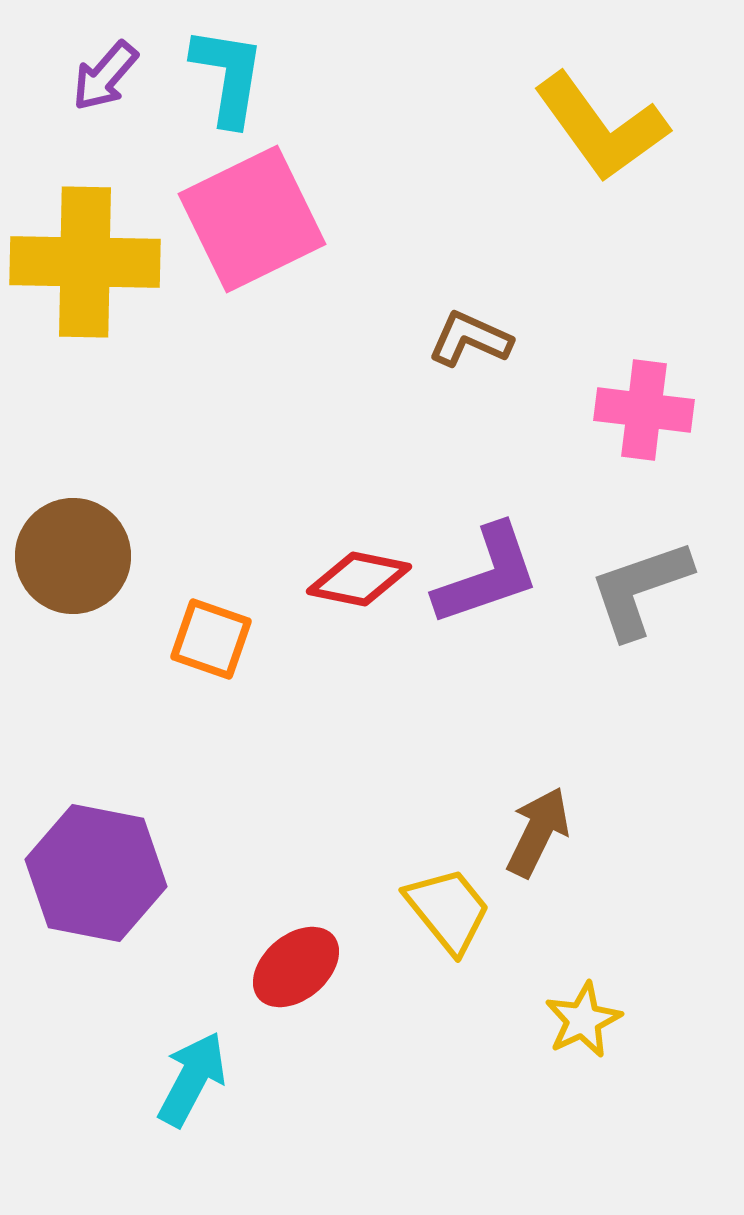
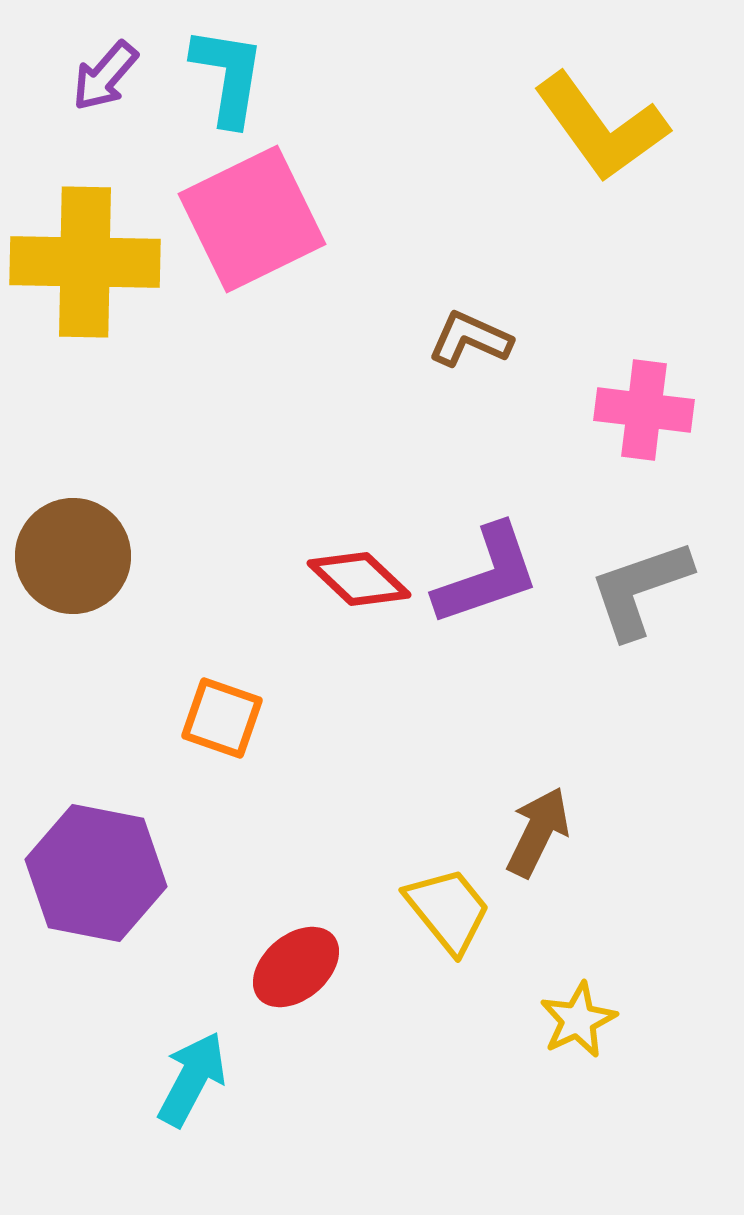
red diamond: rotated 32 degrees clockwise
orange square: moved 11 px right, 79 px down
yellow star: moved 5 px left
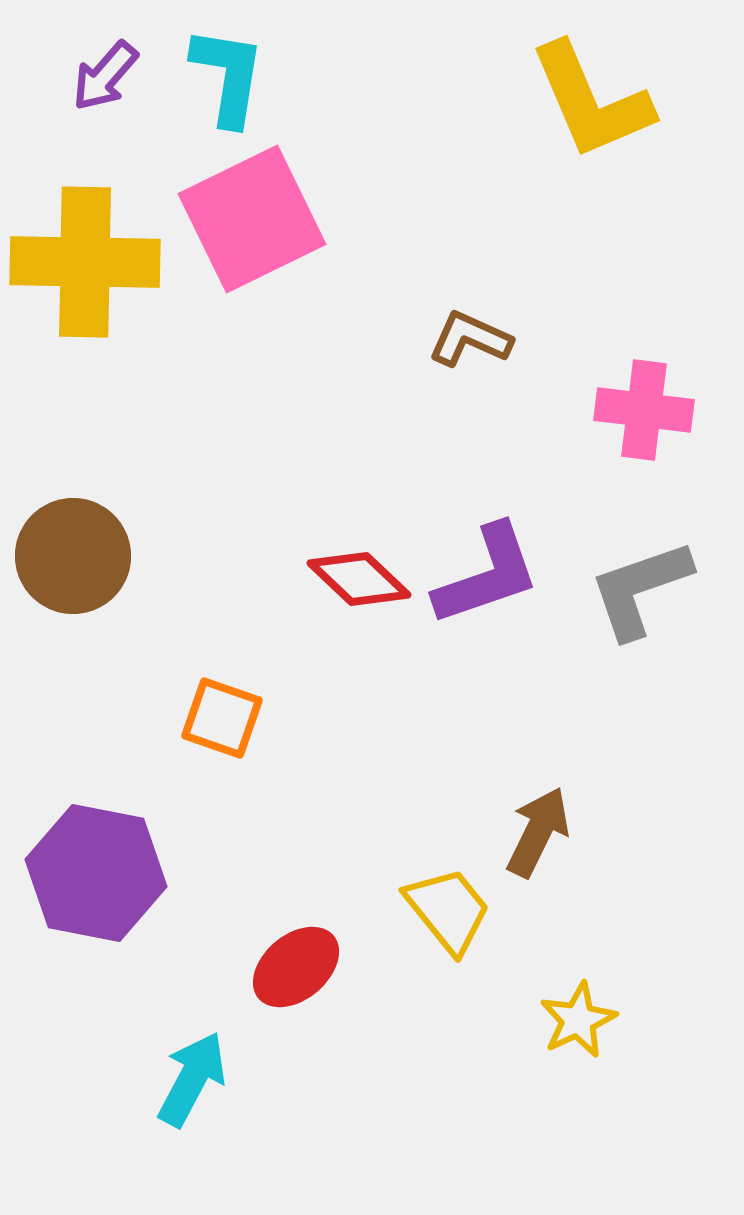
yellow L-shape: moved 10 px left, 26 px up; rotated 13 degrees clockwise
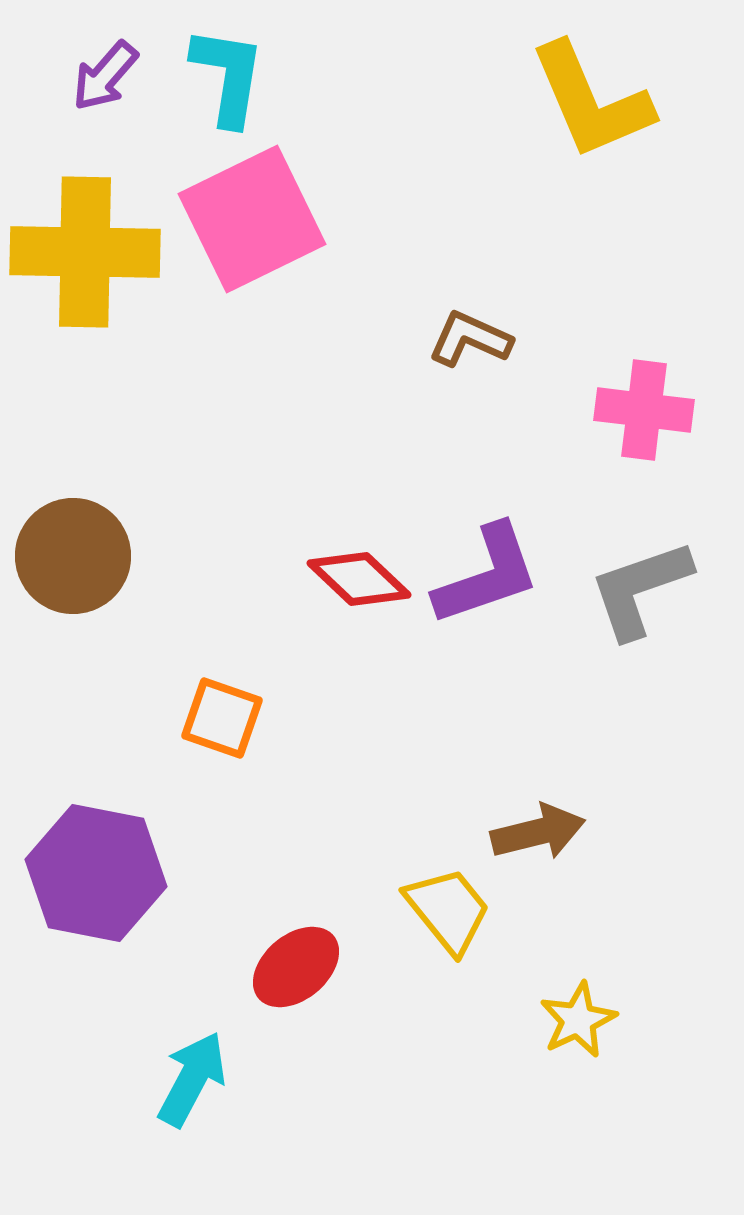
yellow cross: moved 10 px up
brown arrow: rotated 50 degrees clockwise
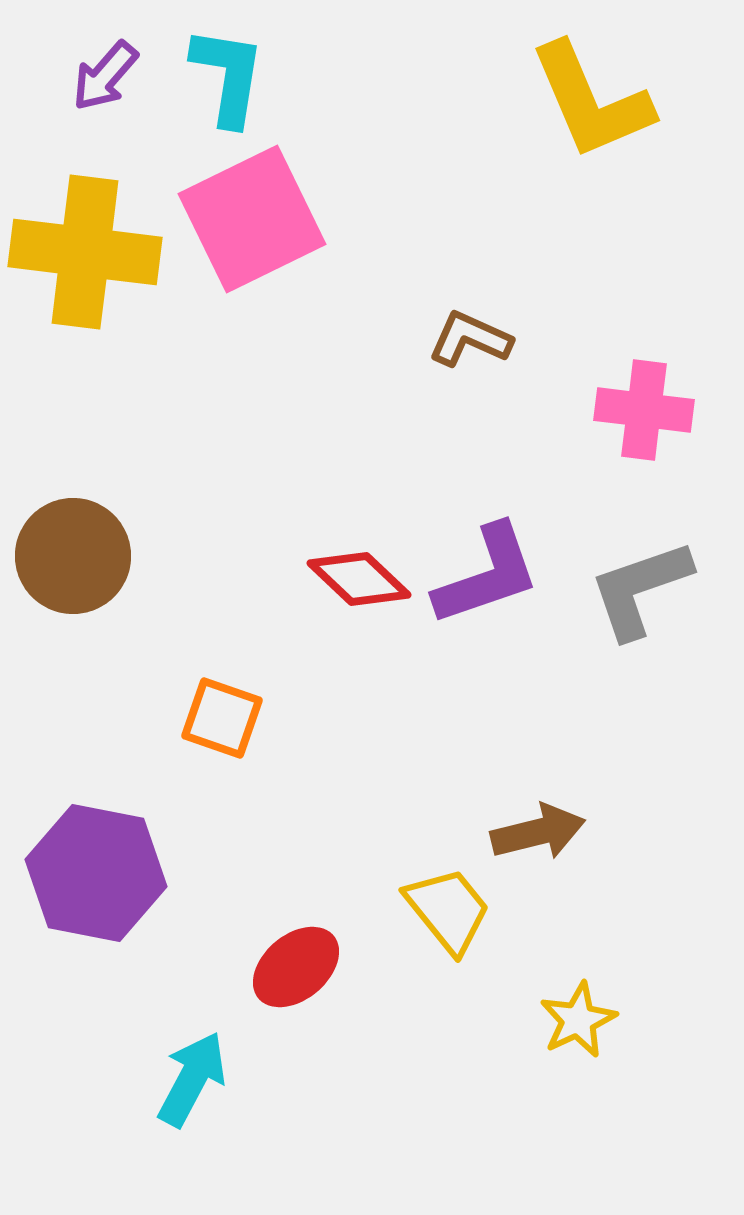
yellow cross: rotated 6 degrees clockwise
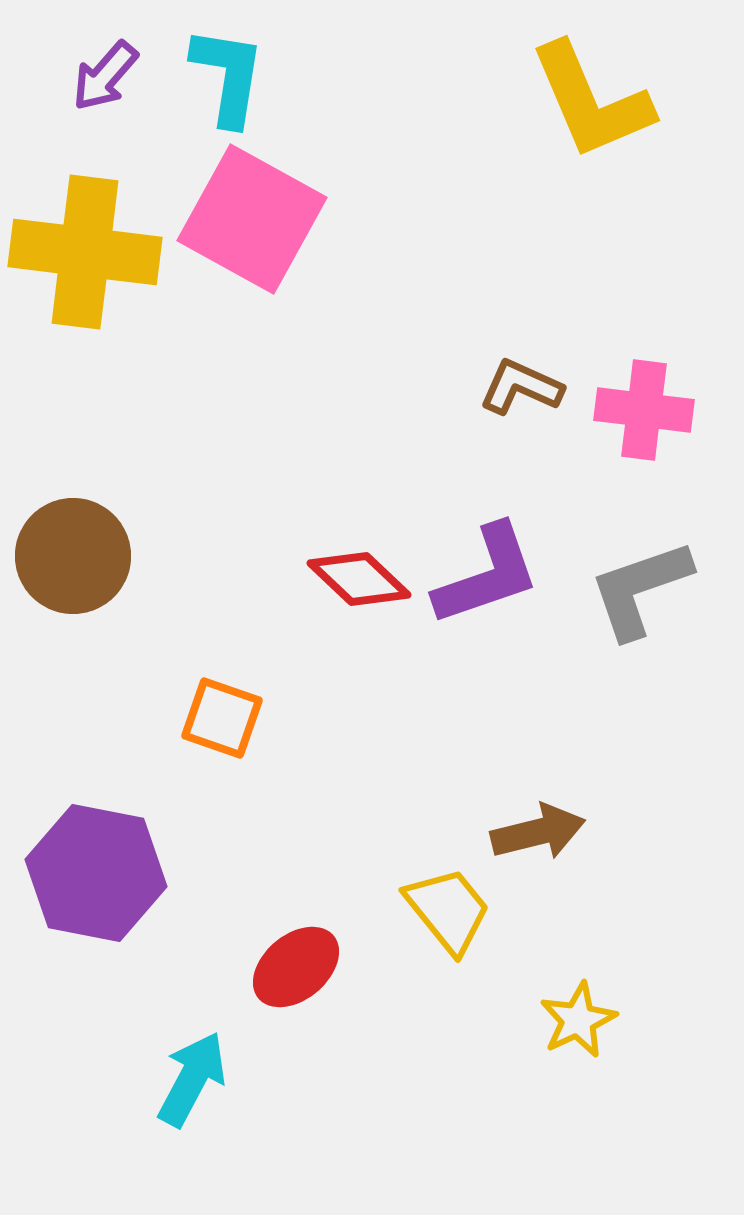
pink square: rotated 35 degrees counterclockwise
brown L-shape: moved 51 px right, 48 px down
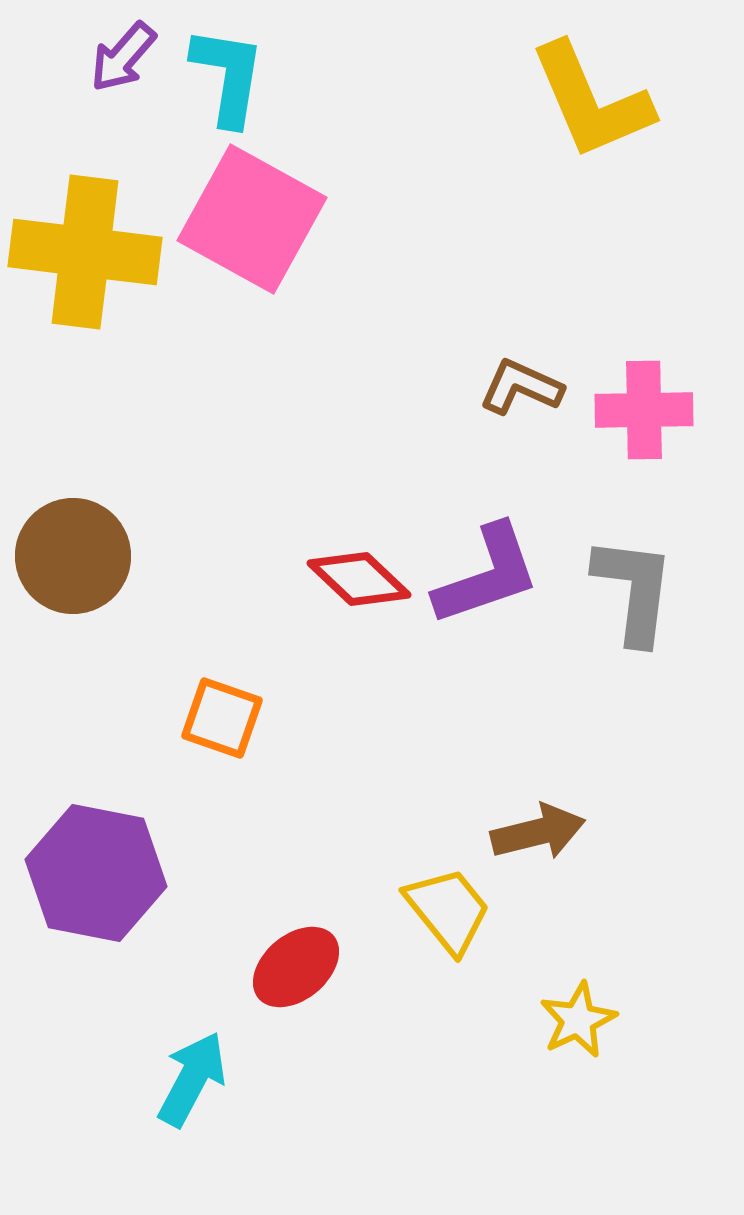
purple arrow: moved 18 px right, 19 px up
pink cross: rotated 8 degrees counterclockwise
gray L-shape: moved 6 px left, 1 px down; rotated 116 degrees clockwise
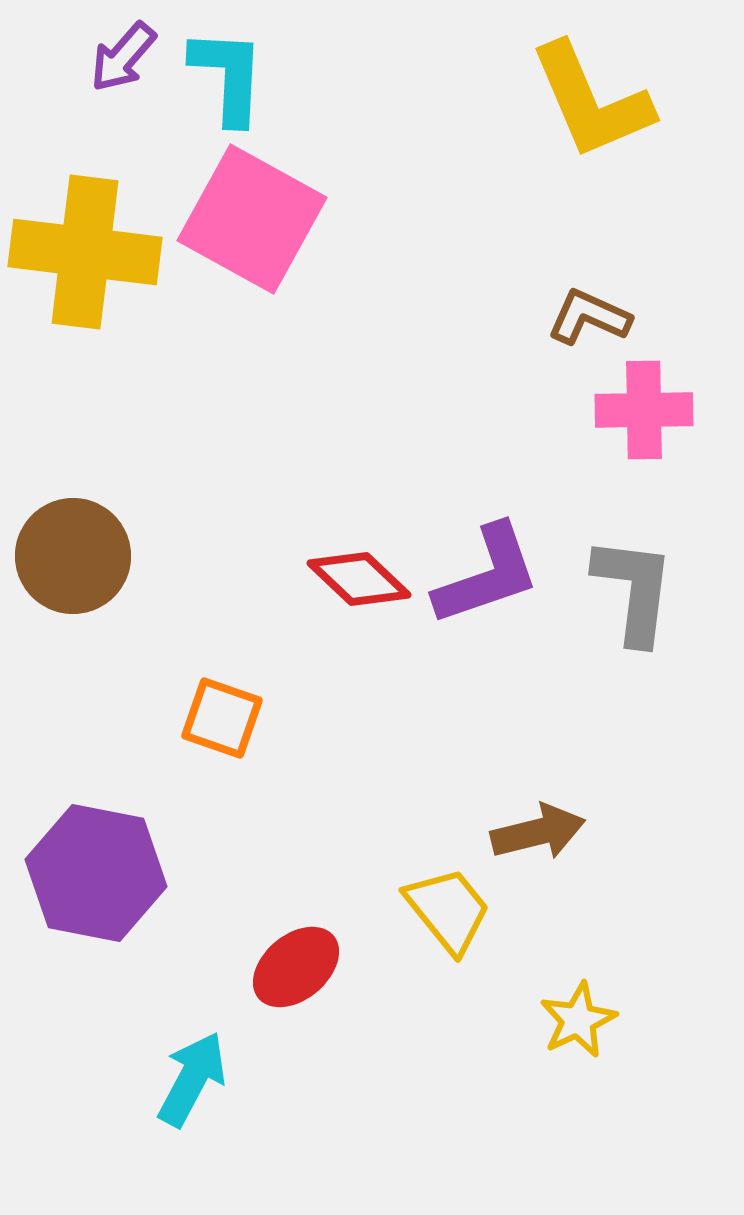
cyan L-shape: rotated 6 degrees counterclockwise
brown L-shape: moved 68 px right, 70 px up
